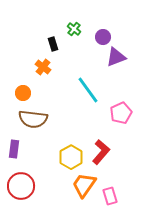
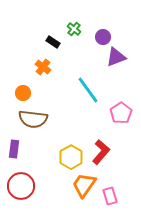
black rectangle: moved 2 px up; rotated 40 degrees counterclockwise
pink pentagon: rotated 10 degrees counterclockwise
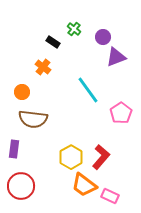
orange circle: moved 1 px left, 1 px up
red L-shape: moved 5 px down
orange trapezoid: rotated 88 degrees counterclockwise
pink rectangle: rotated 48 degrees counterclockwise
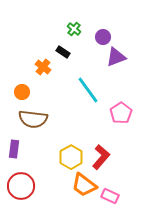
black rectangle: moved 10 px right, 10 px down
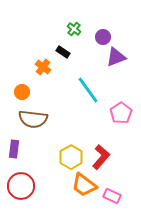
pink rectangle: moved 2 px right
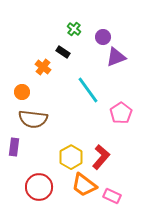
purple rectangle: moved 2 px up
red circle: moved 18 px right, 1 px down
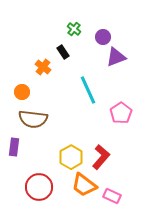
black rectangle: rotated 24 degrees clockwise
cyan line: rotated 12 degrees clockwise
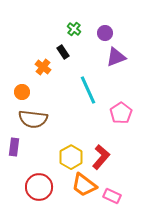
purple circle: moved 2 px right, 4 px up
